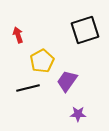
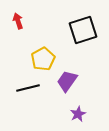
black square: moved 2 px left
red arrow: moved 14 px up
yellow pentagon: moved 1 px right, 2 px up
purple star: rotated 28 degrees counterclockwise
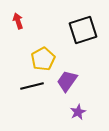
black line: moved 4 px right, 2 px up
purple star: moved 2 px up
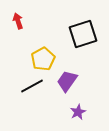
black square: moved 4 px down
black line: rotated 15 degrees counterclockwise
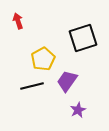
black square: moved 4 px down
black line: rotated 15 degrees clockwise
purple star: moved 2 px up
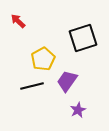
red arrow: rotated 28 degrees counterclockwise
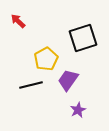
yellow pentagon: moved 3 px right
purple trapezoid: moved 1 px right, 1 px up
black line: moved 1 px left, 1 px up
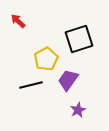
black square: moved 4 px left, 1 px down
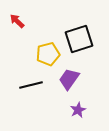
red arrow: moved 1 px left
yellow pentagon: moved 2 px right, 5 px up; rotated 15 degrees clockwise
purple trapezoid: moved 1 px right, 1 px up
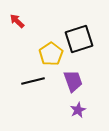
yellow pentagon: moved 3 px right; rotated 20 degrees counterclockwise
purple trapezoid: moved 4 px right, 2 px down; rotated 125 degrees clockwise
black line: moved 2 px right, 4 px up
